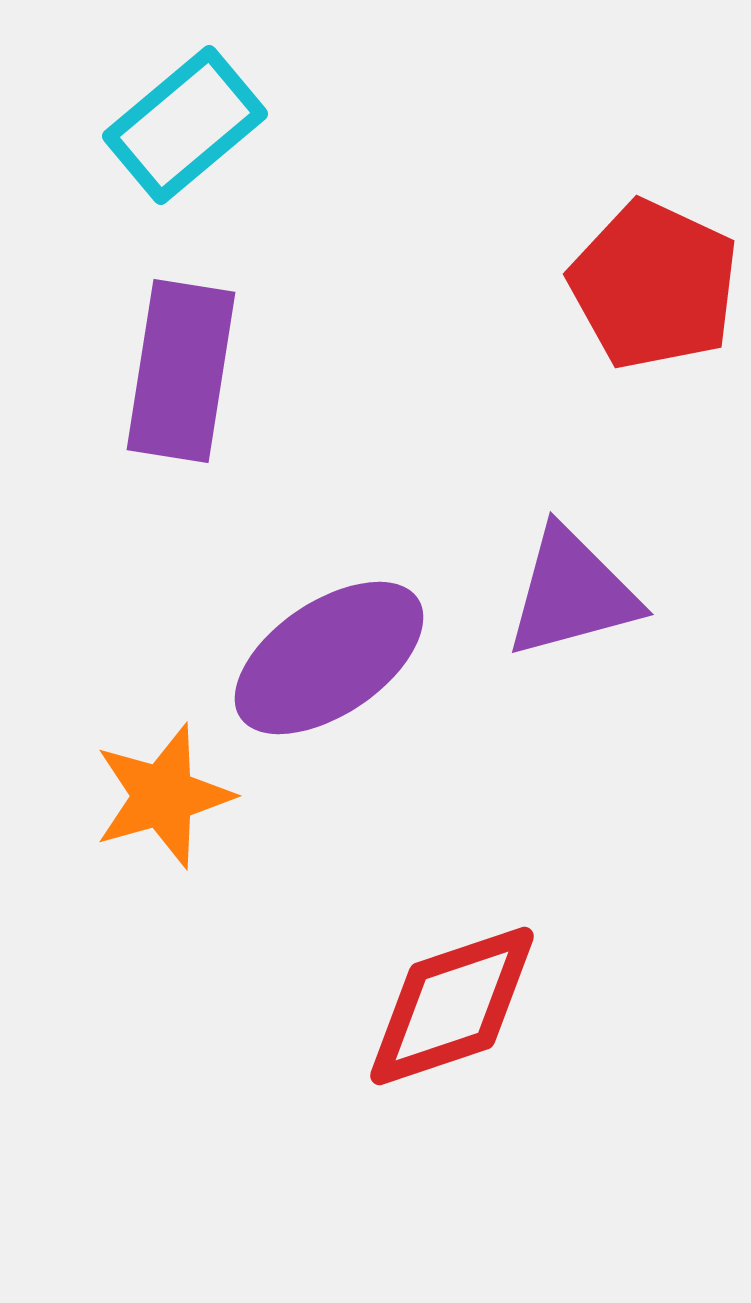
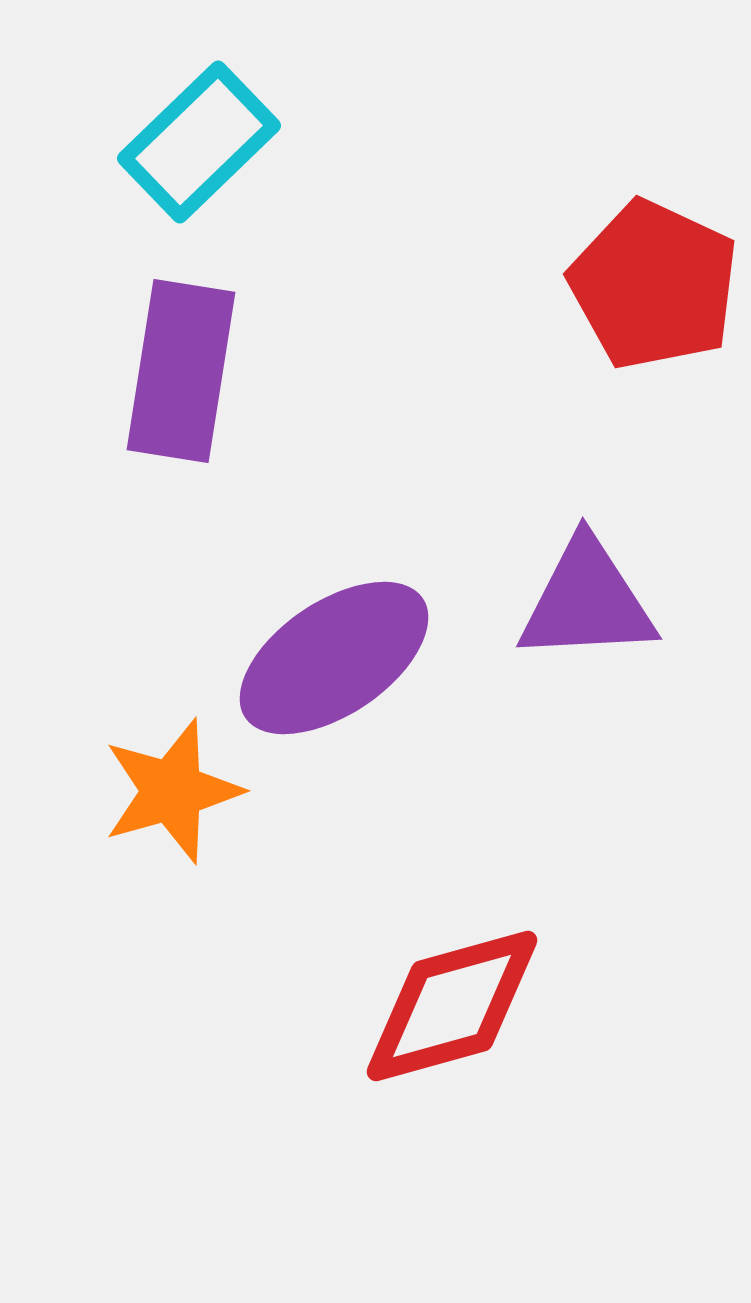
cyan rectangle: moved 14 px right, 17 px down; rotated 4 degrees counterclockwise
purple triangle: moved 15 px right, 8 px down; rotated 12 degrees clockwise
purple ellipse: moved 5 px right
orange star: moved 9 px right, 5 px up
red diamond: rotated 3 degrees clockwise
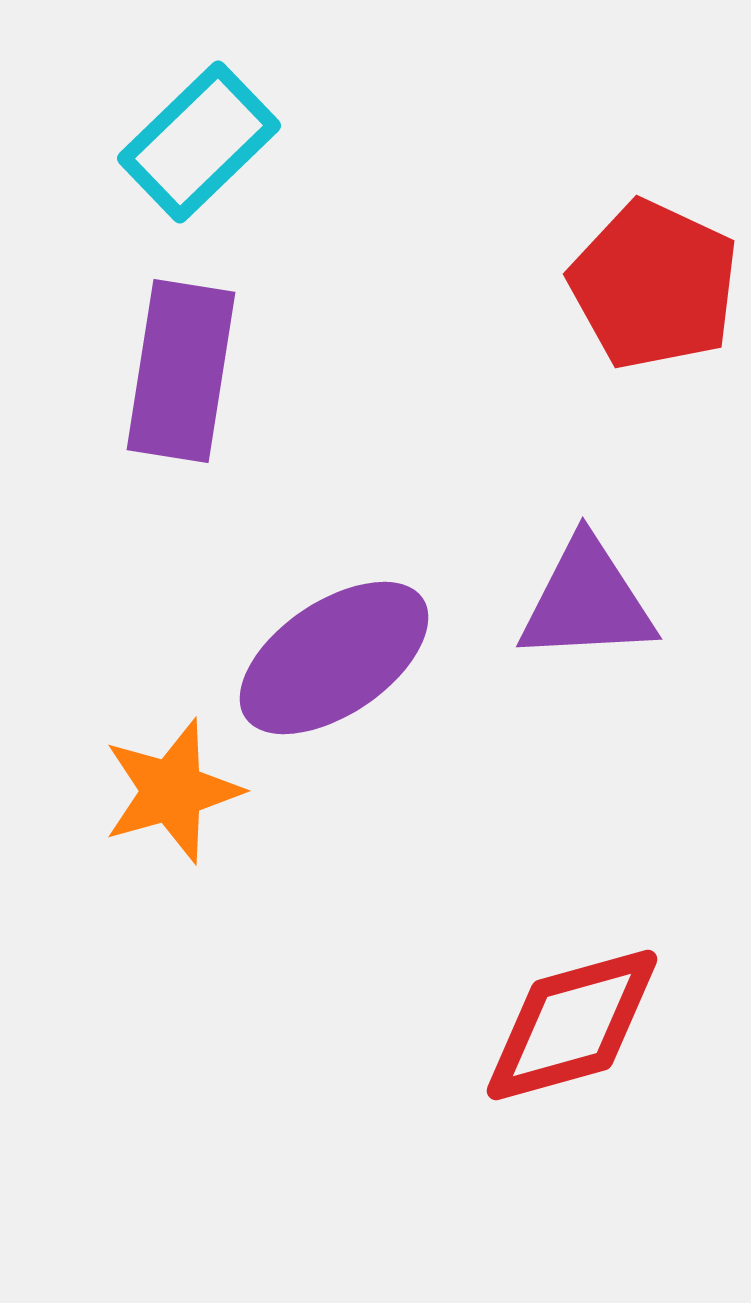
red diamond: moved 120 px right, 19 px down
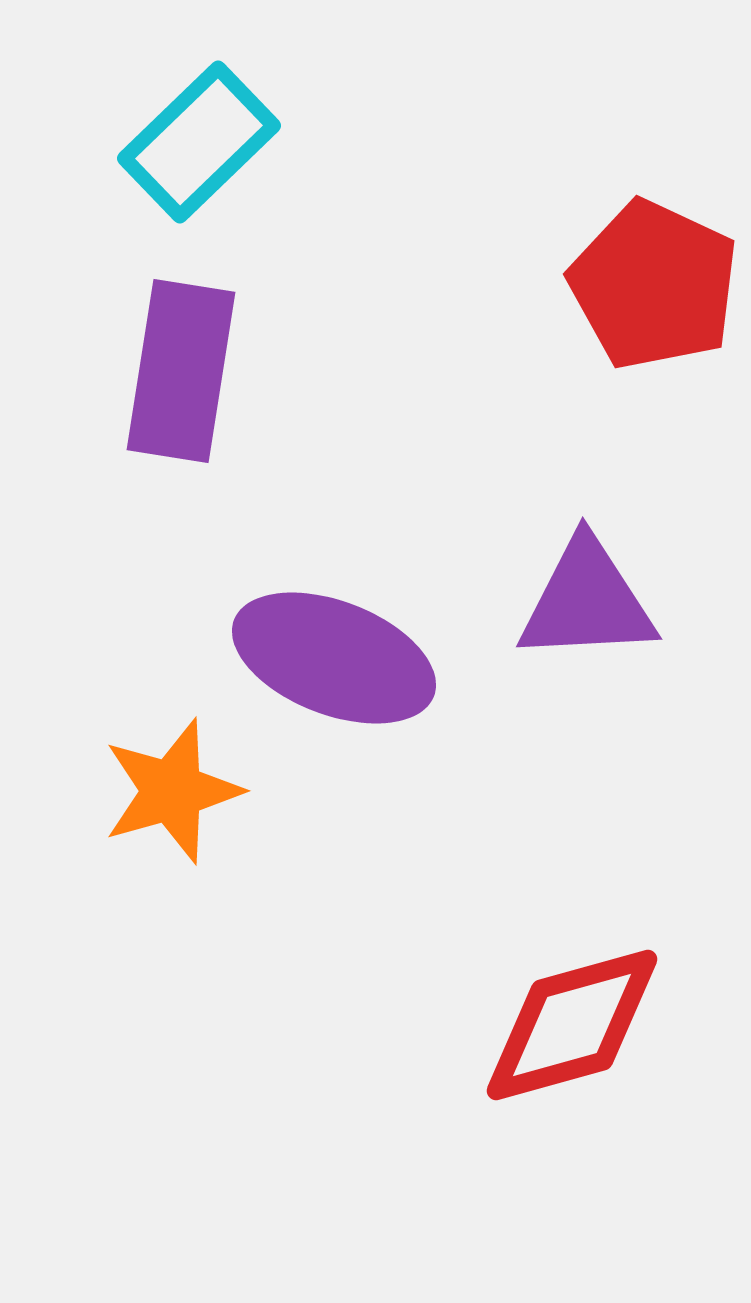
purple ellipse: rotated 55 degrees clockwise
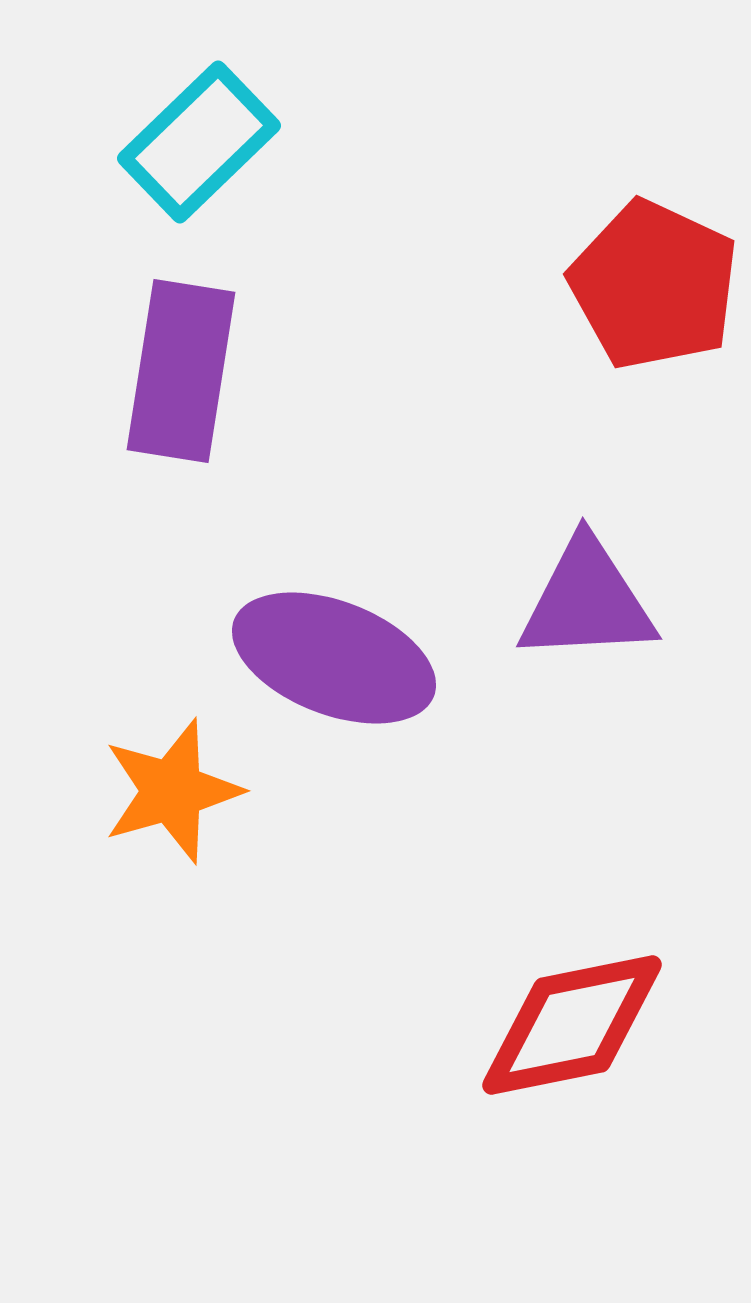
red diamond: rotated 4 degrees clockwise
